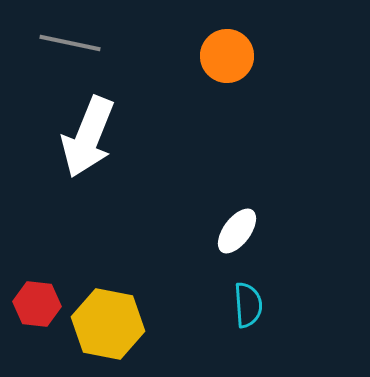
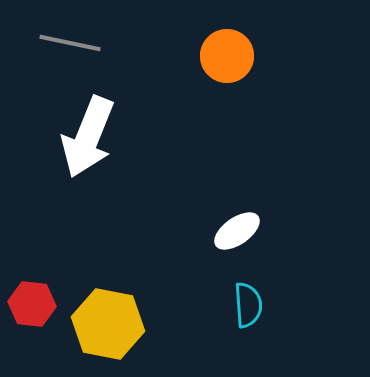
white ellipse: rotated 18 degrees clockwise
red hexagon: moved 5 px left
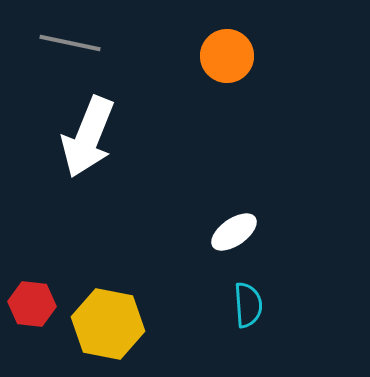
white ellipse: moved 3 px left, 1 px down
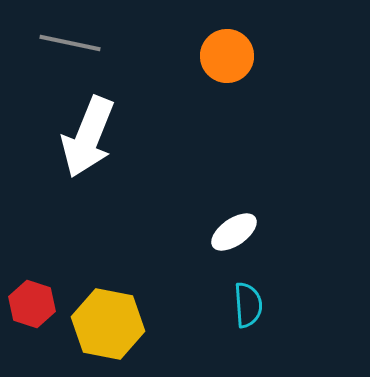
red hexagon: rotated 12 degrees clockwise
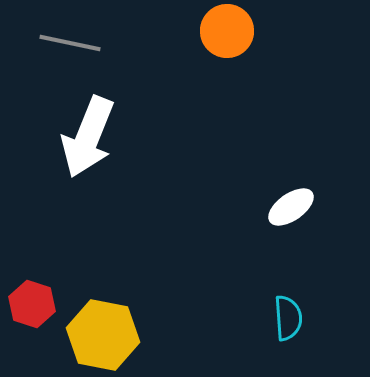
orange circle: moved 25 px up
white ellipse: moved 57 px right, 25 px up
cyan semicircle: moved 40 px right, 13 px down
yellow hexagon: moved 5 px left, 11 px down
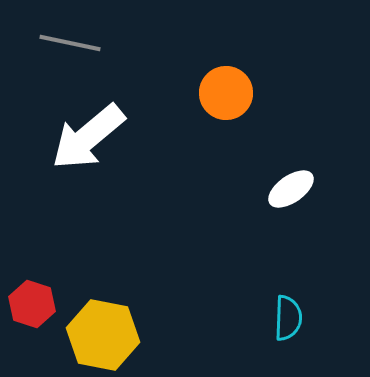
orange circle: moved 1 px left, 62 px down
white arrow: rotated 28 degrees clockwise
white ellipse: moved 18 px up
cyan semicircle: rotated 6 degrees clockwise
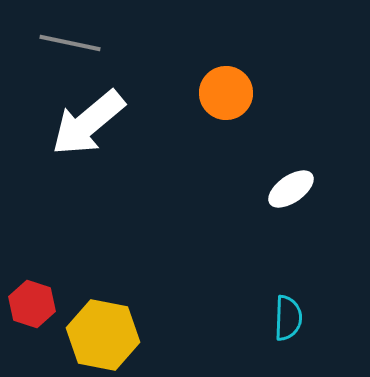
white arrow: moved 14 px up
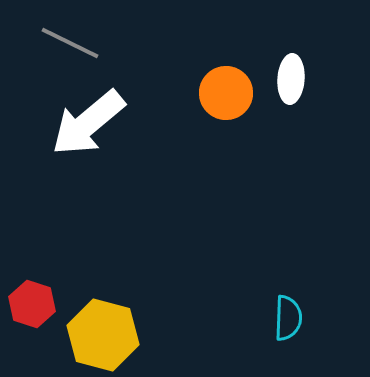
gray line: rotated 14 degrees clockwise
white ellipse: moved 110 px up; rotated 51 degrees counterclockwise
yellow hexagon: rotated 4 degrees clockwise
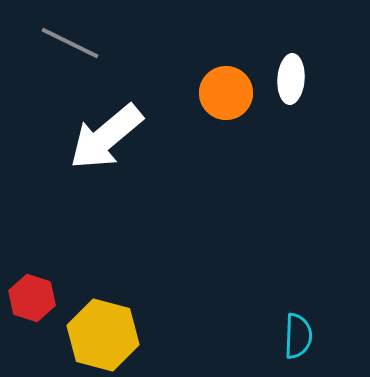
white arrow: moved 18 px right, 14 px down
red hexagon: moved 6 px up
cyan semicircle: moved 10 px right, 18 px down
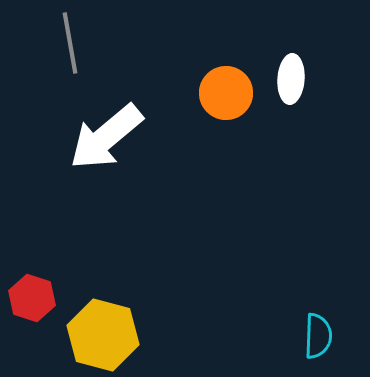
gray line: rotated 54 degrees clockwise
cyan semicircle: moved 20 px right
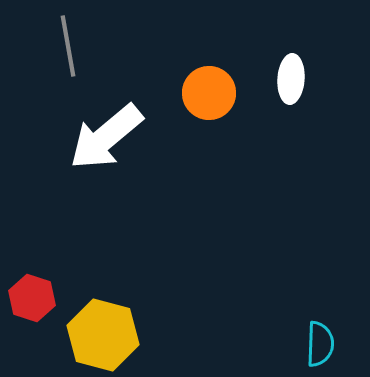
gray line: moved 2 px left, 3 px down
orange circle: moved 17 px left
cyan semicircle: moved 2 px right, 8 px down
